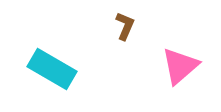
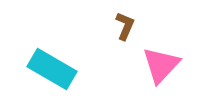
pink triangle: moved 19 px left, 1 px up; rotated 6 degrees counterclockwise
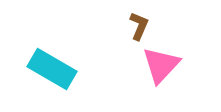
brown L-shape: moved 14 px right
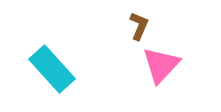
cyan rectangle: rotated 18 degrees clockwise
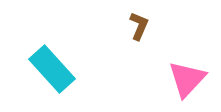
pink triangle: moved 26 px right, 14 px down
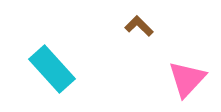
brown L-shape: rotated 68 degrees counterclockwise
